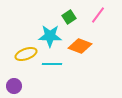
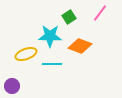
pink line: moved 2 px right, 2 px up
purple circle: moved 2 px left
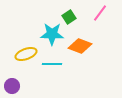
cyan star: moved 2 px right, 2 px up
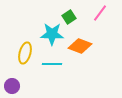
yellow ellipse: moved 1 px left, 1 px up; rotated 55 degrees counterclockwise
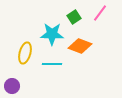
green square: moved 5 px right
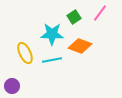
yellow ellipse: rotated 40 degrees counterclockwise
cyan line: moved 4 px up; rotated 12 degrees counterclockwise
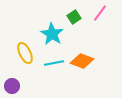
cyan star: rotated 30 degrees clockwise
orange diamond: moved 2 px right, 15 px down
cyan line: moved 2 px right, 3 px down
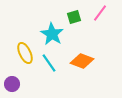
green square: rotated 16 degrees clockwise
cyan line: moved 5 px left; rotated 66 degrees clockwise
purple circle: moved 2 px up
